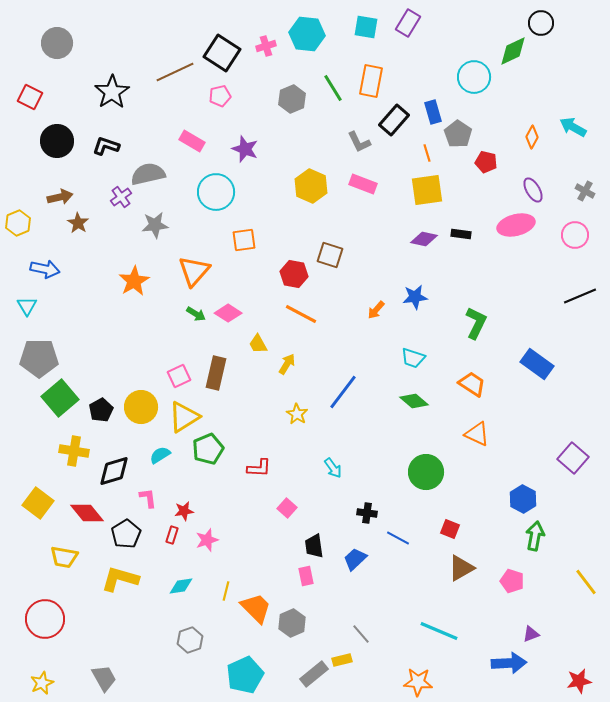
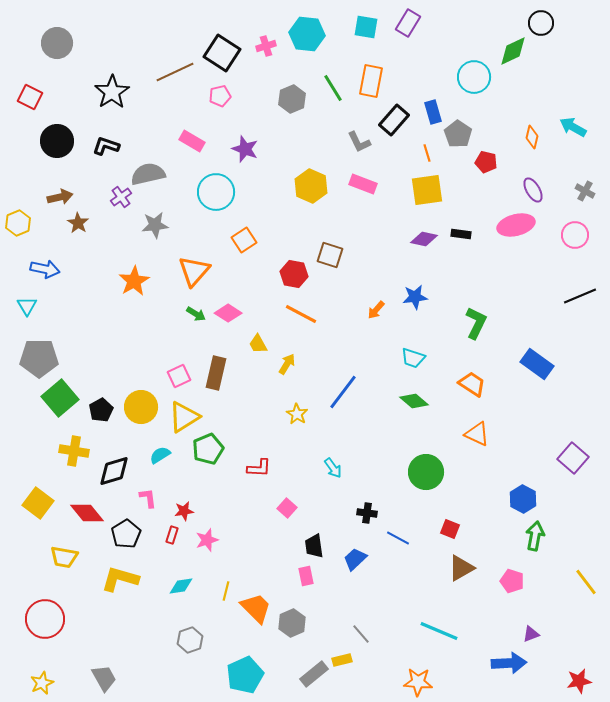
orange diamond at (532, 137): rotated 15 degrees counterclockwise
orange square at (244, 240): rotated 25 degrees counterclockwise
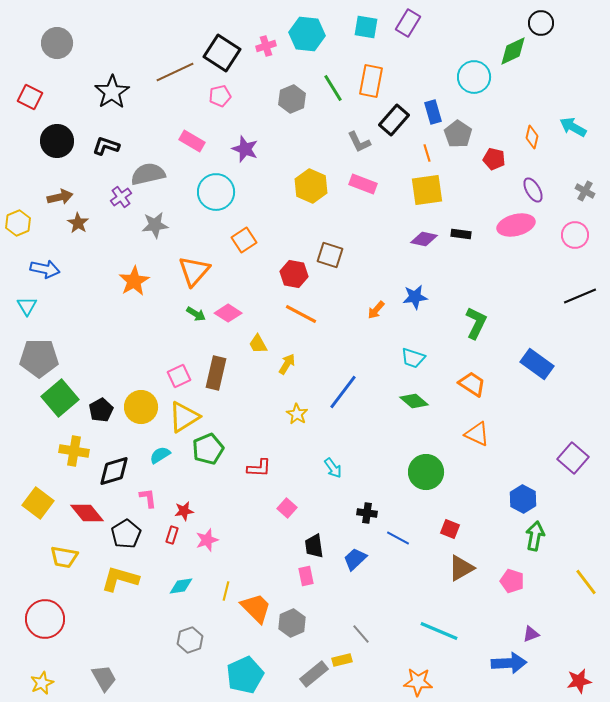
red pentagon at (486, 162): moved 8 px right, 3 px up
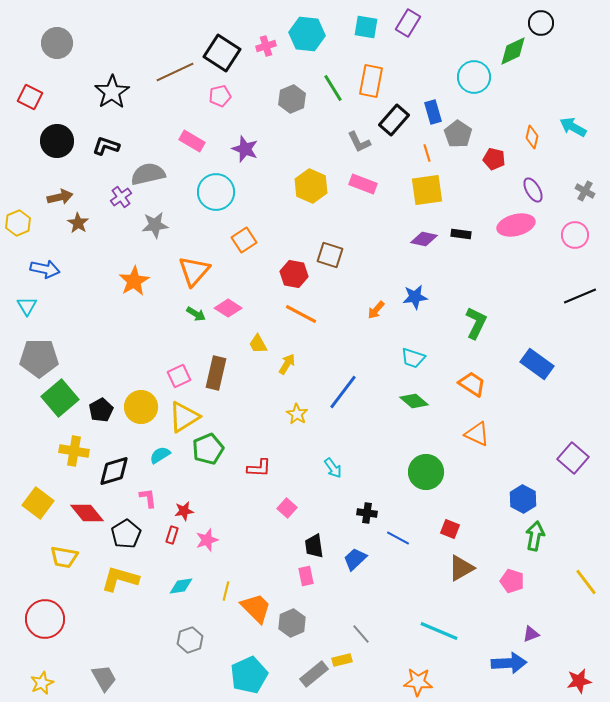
pink diamond at (228, 313): moved 5 px up
cyan pentagon at (245, 675): moved 4 px right
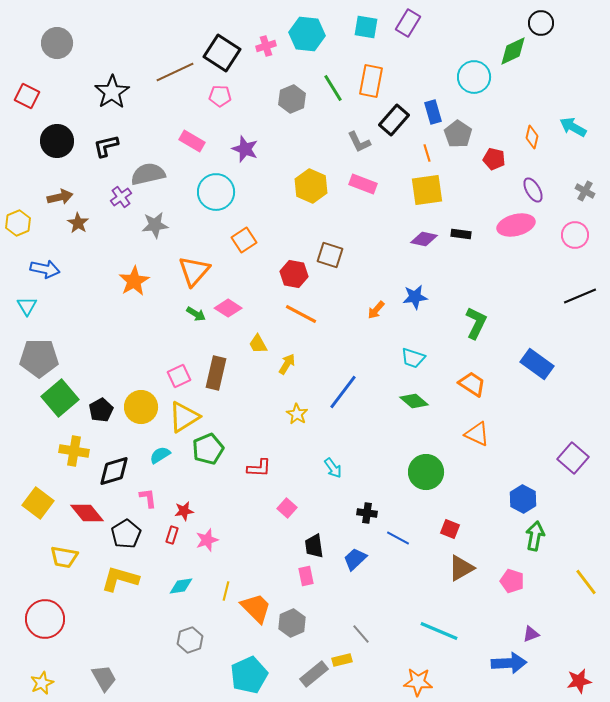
pink pentagon at (220, 96): rotated 15 degrees clockwise
red square at (30, 97): moved 3 px left, 1 px up
black L-shape at (106, 146): rotated 32 degrees counterclockwise
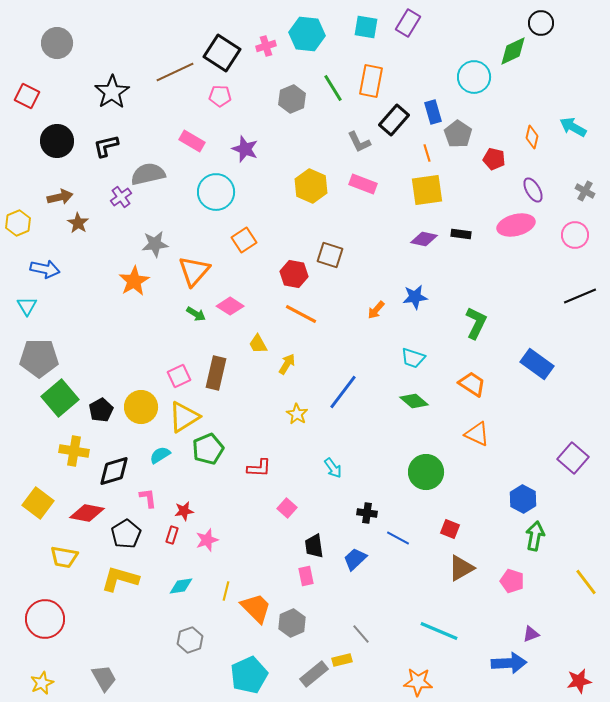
gray star at (155, 225): moved 19 px down
pink diamond at (228, 308): moved 2 px right, 2 px up
red diamond at (87, 513): rotated 40 degrees counterclockwise
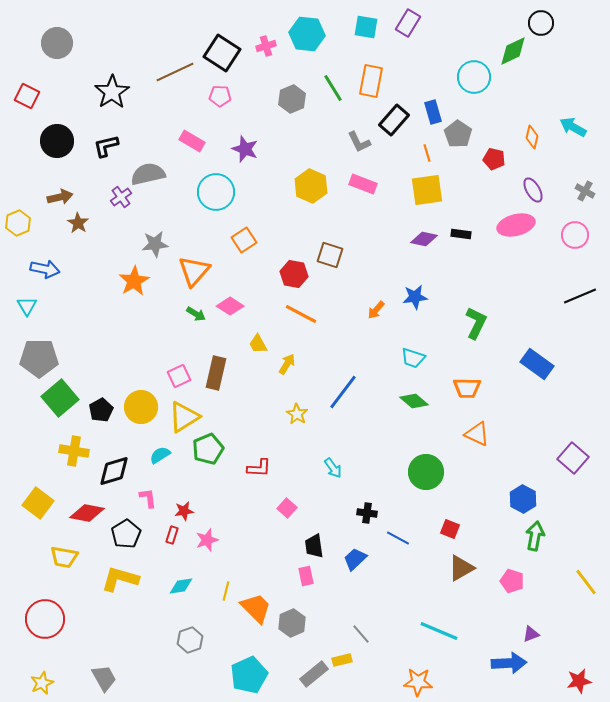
orange trapezoid at (472, 384): moved 5 px left, 4 px down; rotated 148 degrees clockwise
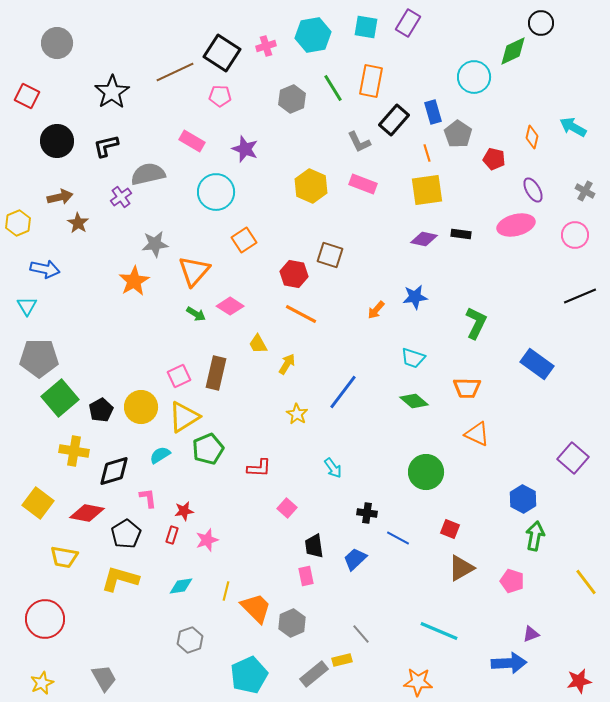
cyan hexagon at (307, 34): moved 6 px right, 1 px down; rotated 16 degrees counterclockwise
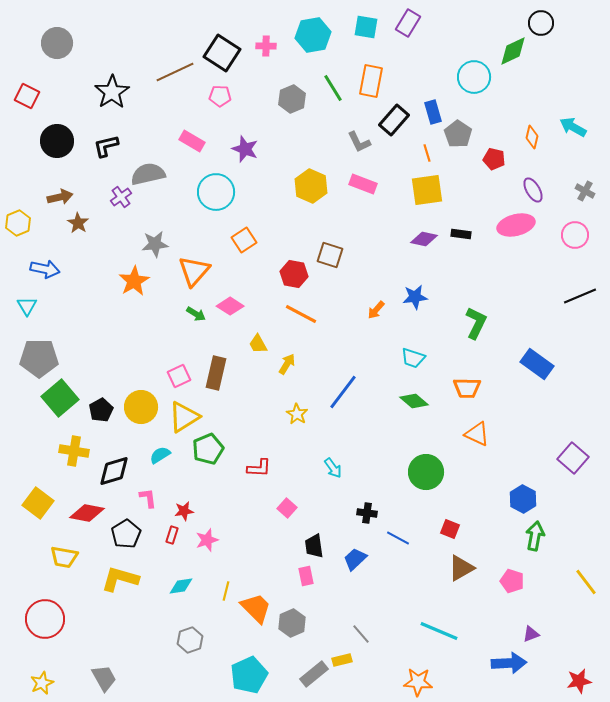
pink cross at (266, 46): rotated 18 degrees clockwise
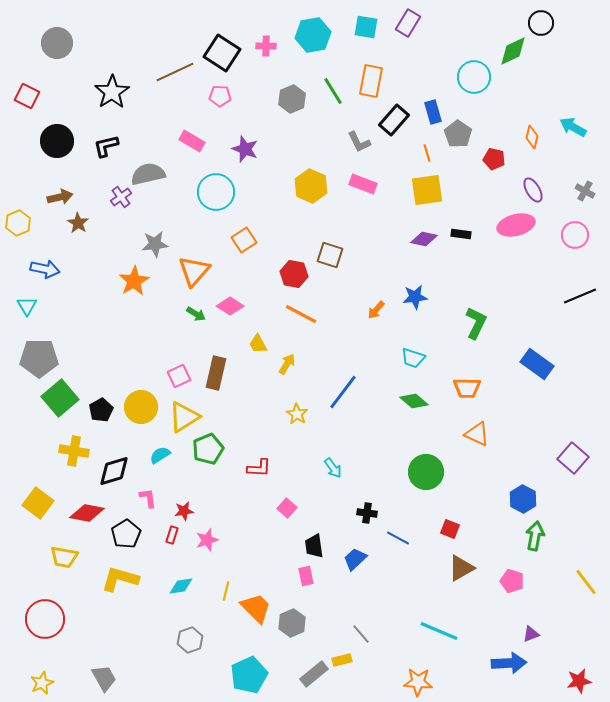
green line at (333, 88): moved 3 px down
